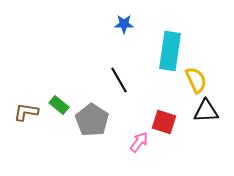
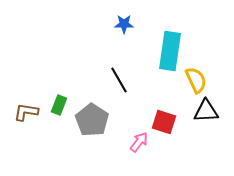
green rectangle: rotated 72 degrees clockwise
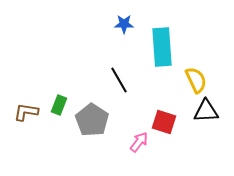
cyan rectangle: moved 8 px left, 4 px up; rotated 12 degrees counterclockwise
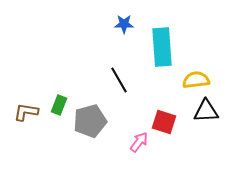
yellow semicircle: rotated 72 degrees counterclockwise
gray pentagon: moved 2 px left, 1 px down; rotated 24 degrees clockwise
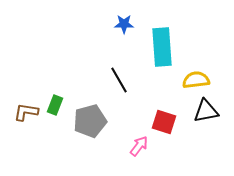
green rectangle: moved 4 px left
black triangle: rotated 8 degrees counterclockwise
pink arrow: moved 4 px down
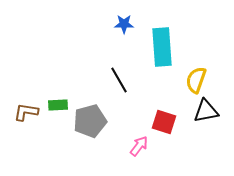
yellow semicircle: rotated 64 degrees counterclockwise
green rectangle: moved 3 px right; rotated 66 degrees clockwise
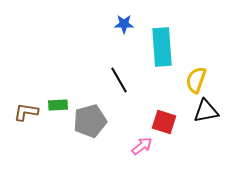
pink arrow: moved 3 px right; rotated 15 degrees clockwise
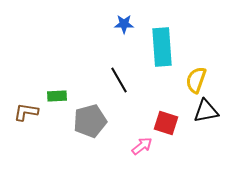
green rectangle: moved 1 px left, 9 px up
red square: moved 2 px right, 1 px down
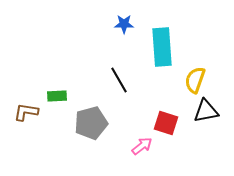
yellow semicircle: moved 1 px left
gray pentagon: moved 1 px right, 2 px down
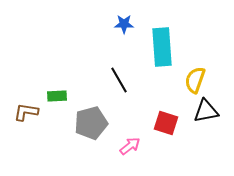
pink arrow: moved 12 px left
